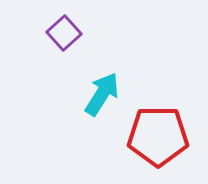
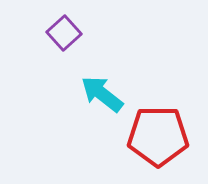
cyan arrow: rotated 84 degrees counterclockwise
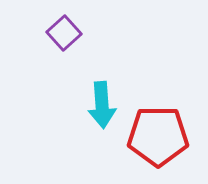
cyan arrow: moved 11 px down; rotated 132 degrees counterclockwise
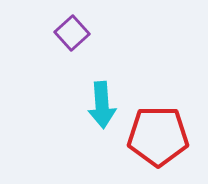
purple square: moved 8 px right
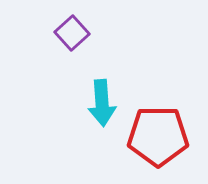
cyan arrow: moved 2 px up
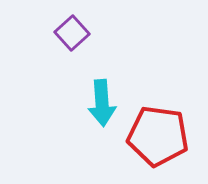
red pentagon: rotated 8 degrees clockwise
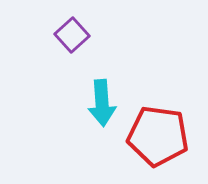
purple square: moved 2 px down
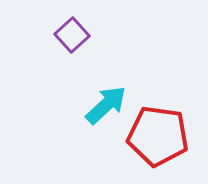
cyan arrow: moved 4 px right, 2 px down; rotated 129 degrees counterclockwise
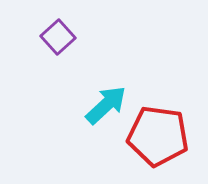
purple square: moved 14 px left, 2 px down
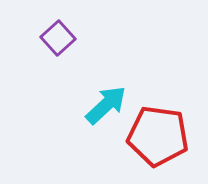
purple square: moved 1 px down
